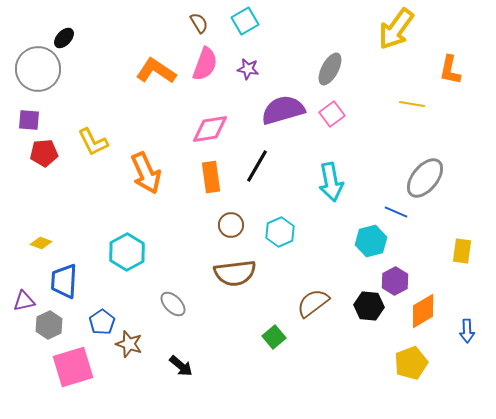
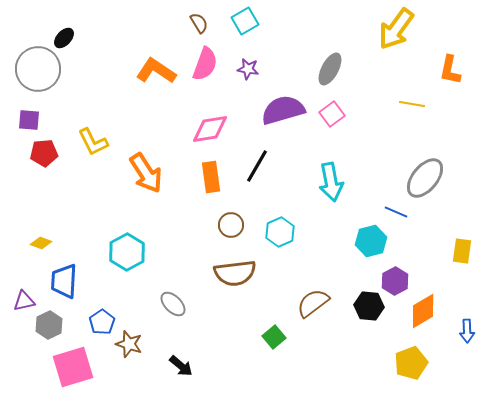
orange arrow at (146, 173): rotated 9 degrees counterclockwise
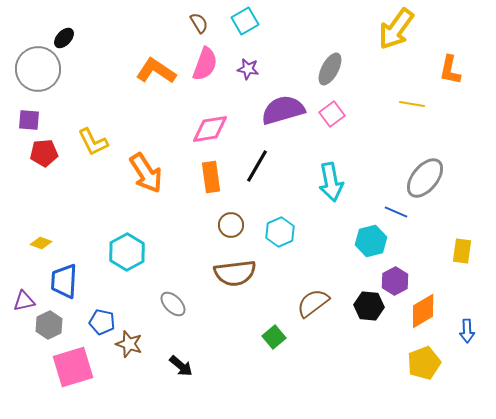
blue pentagon at (102, 322): rotated 25 degrees counterclockwise
yellow pentagon at (411, 363): moved 13 px right
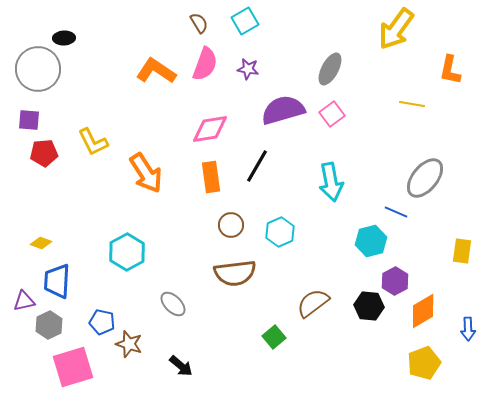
black ellipse at (64, 38): rotated 45 degrees clockwise
blue trapezoid at (64, 281): moved 7 px left
blue arrow at (467, 331): moved 1 px right, 2 px up
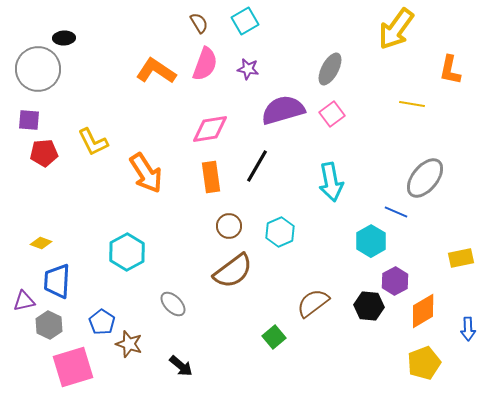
brown circle at (231, 225): moved 2 px left, 1 px down
cyan hexagon at (371, 241): rotated 16 degrees counterclockwise
yellow rectangle at (462, 251): moved 1 px left, 7 px down; rotated 70 degrees clockwise
brown semicircle at (235, 273): moved 2 px left, 2 px up; rotated 30 degrees counterclockwise
blue pentagon at (102, 322): rotated 20 degrees clockwise
gray hexagon at (49, 325): rotated 8 degrees counterclockwise
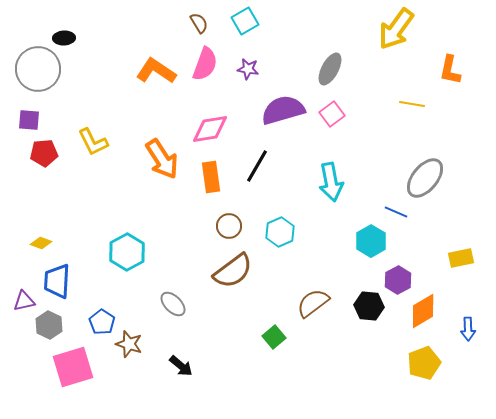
orange arrow at (146, 173): moved 16 px right, 14 px up
purple hexagon at (395, 281): moved 3 px right, 1 px up
